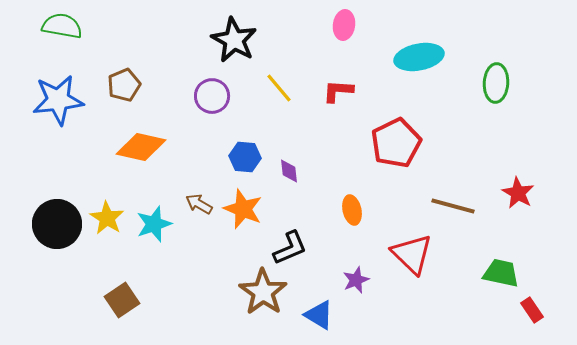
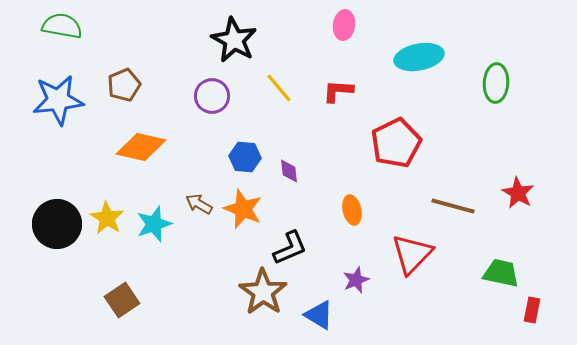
red triangle: rotated 30 degrees clockwise
red rectangle: rotated 45 degrees clockwise
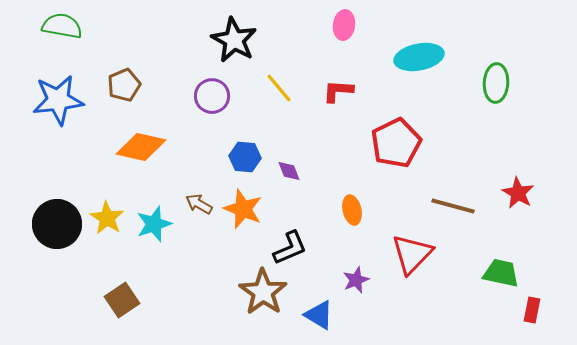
purple diamond: rotated 15 degrees counterclockwise
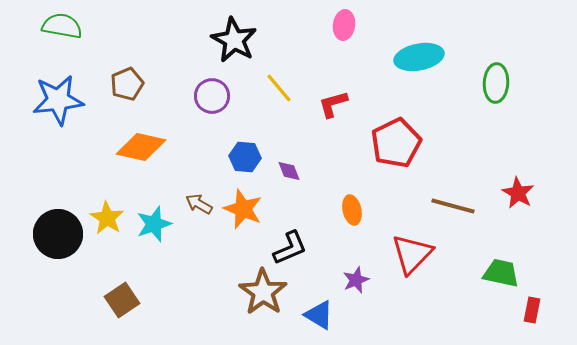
brown pentagon: moved 3 px right, 1 px up
red L-shape: moved 5 px left, 13 px down; rotated 20 degrees counterclockwise
black circle: moved 1 px right, 10 px down
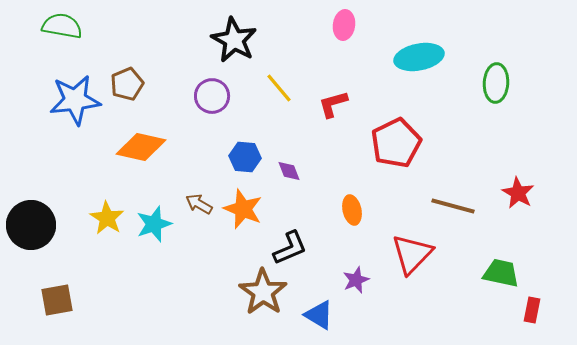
blue star: moved 17 px right
black circle: moved 27 px left, 9 px up
brown square: moved 65 px left; rotated 24 degrees clockwise
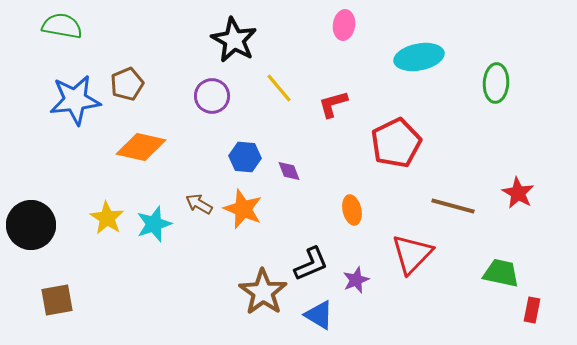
black L-shape: moved 21 px right, 16 px down
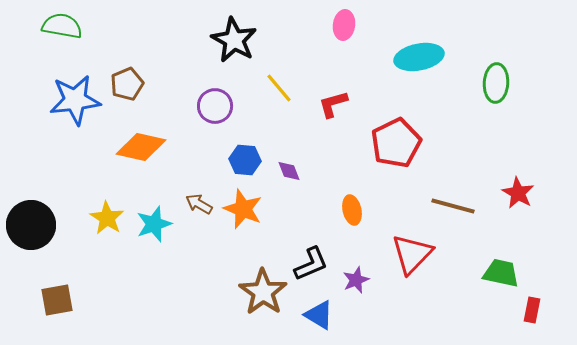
purple circle: moved 3 px right, 10 px down
blue hexagon: moved 3 px down
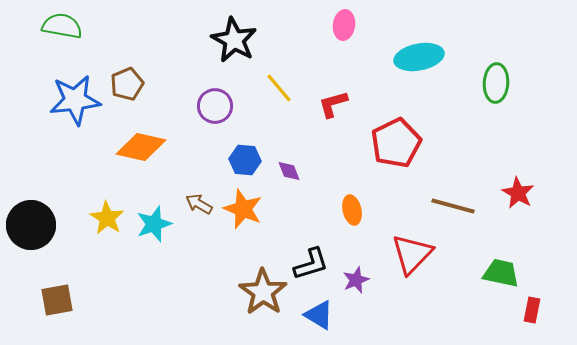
black L-shape: rotated 6 degrees clockwise
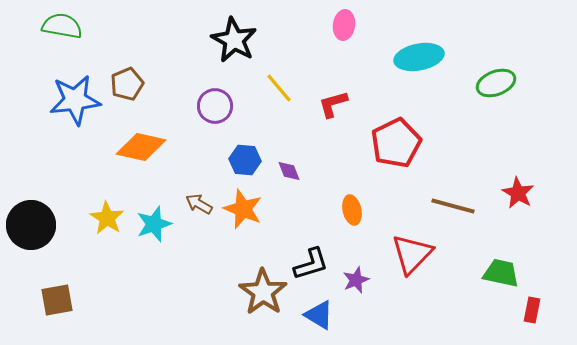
green ellipse: rotated 66 degrees clockwise
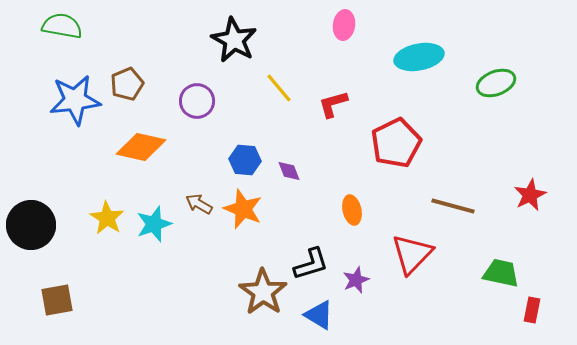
purple circle: moved 18 px left, 5 px up
red star: moved 12 px right, 2 px down; rotated 16 degrees clockwise
